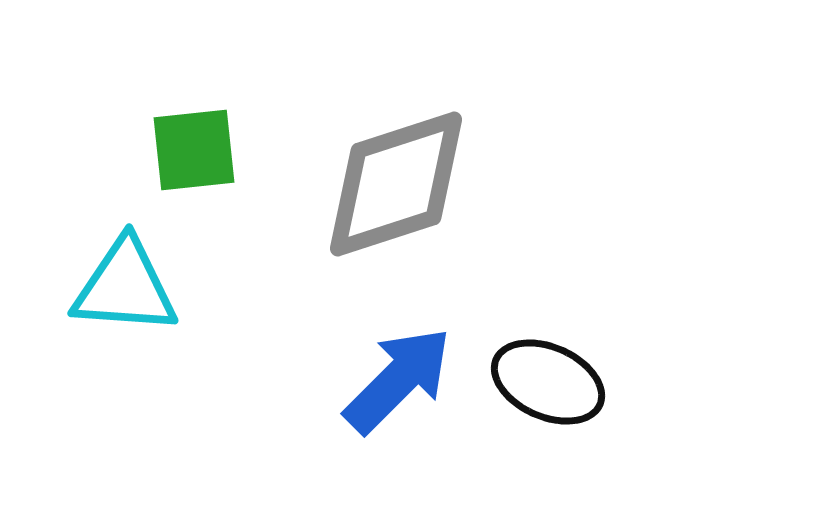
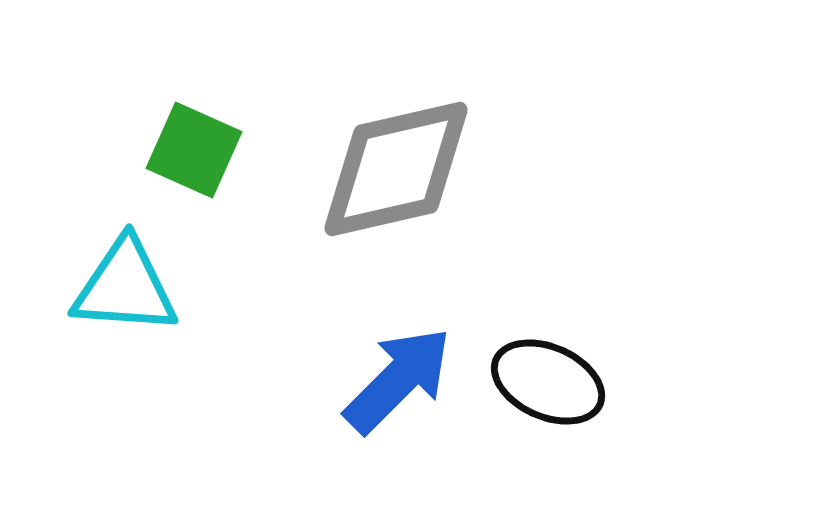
green square: rotated 30 degrees clockwise
gray diamond: moved 15 px up; rotated 5 degrees clockwise
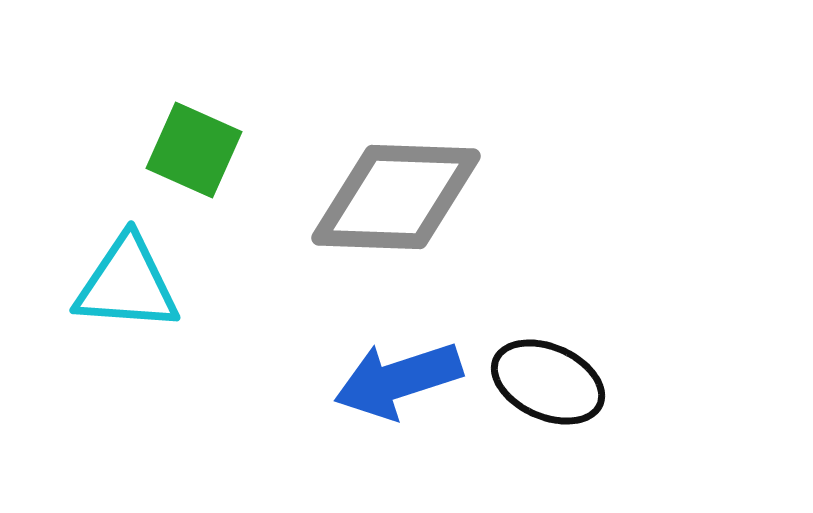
gray diamond: moved 28 px down; rotated 15 degrees clockwise
cyan triangle: moved 2 px right, 3 px up
blue arrow: rotated 153 degrees counterclockwise
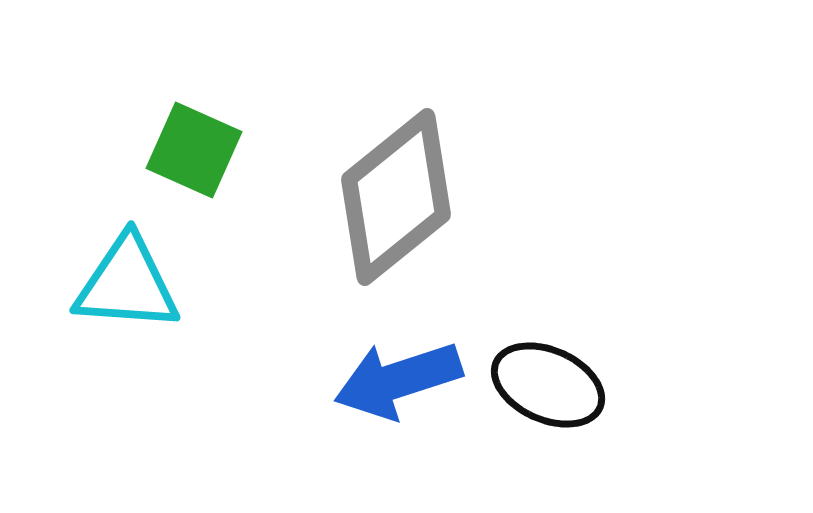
gray diamond: rotated 41 degrees counterclockwise
black ellipse: moved 3 px down
